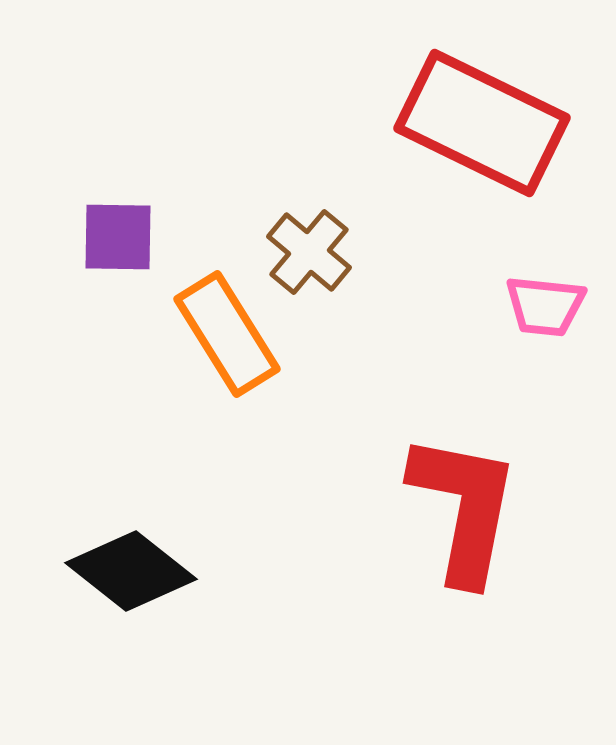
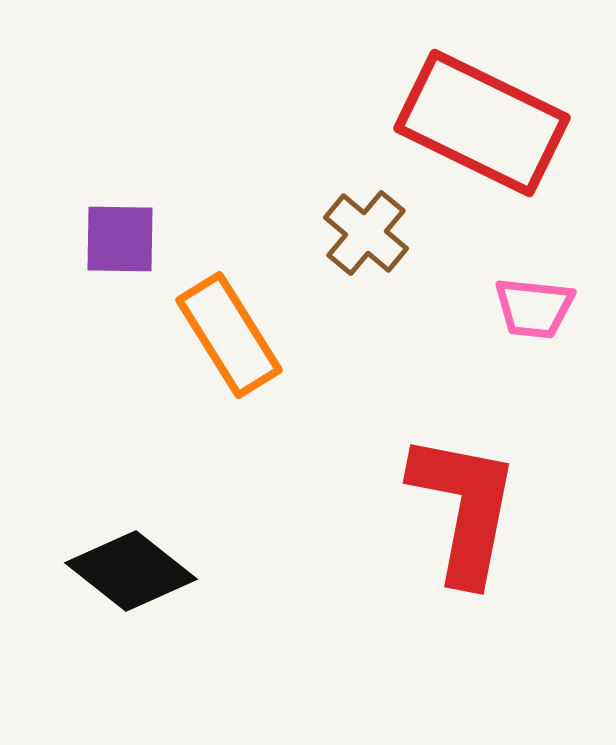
purple square: moved 2 px right, 2 px down
brown cross: moved 57 px right, 19 px up
pink trapezoid: moved 11 px left, 2 px down
orange rectangle: moved 2 px right, 1 px down
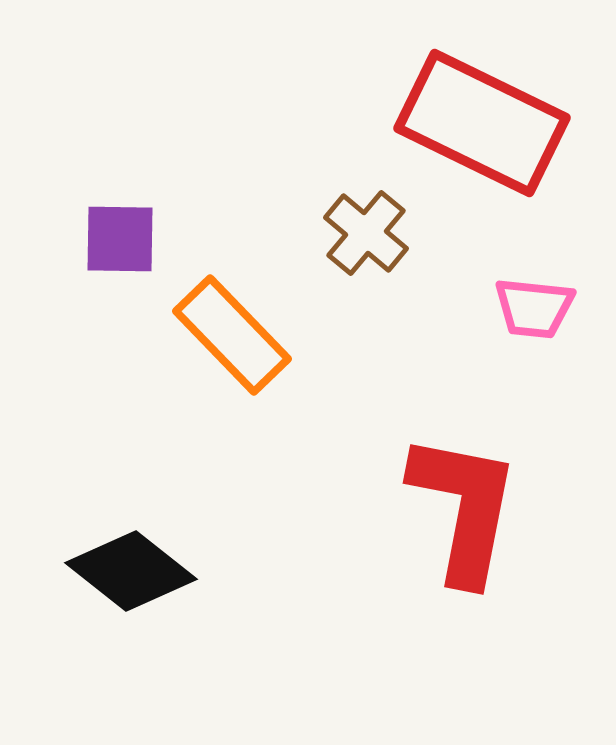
orange rectangle: moved 3 px right; rotated 12 degrees counterclockwise
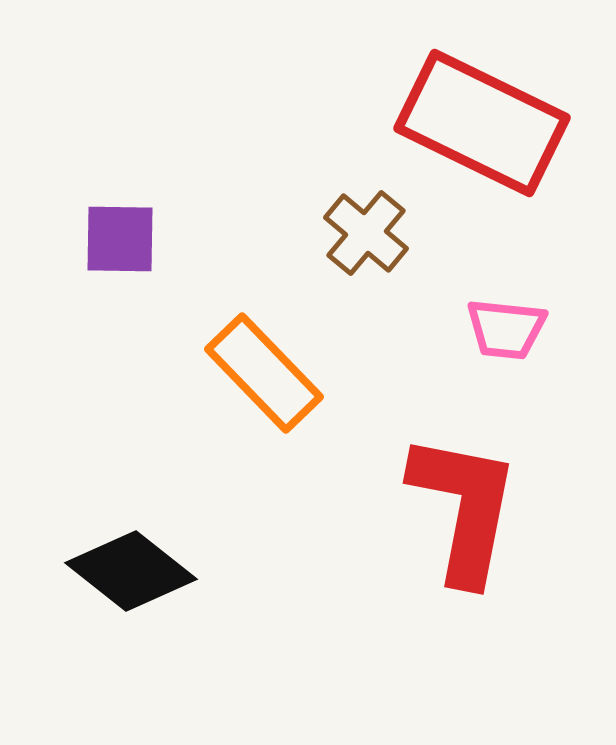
pink trapezoid: moved 28 px left, 21 px down
orange rectangle: moved 32 px right, 38 px down
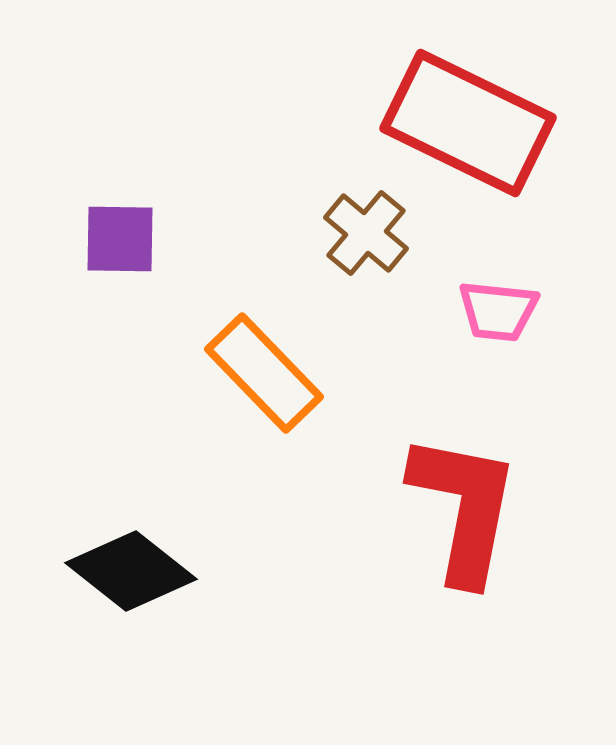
red rectangle: moved 14 px left
pink trapezoid: moved 8 px left, 18 px up
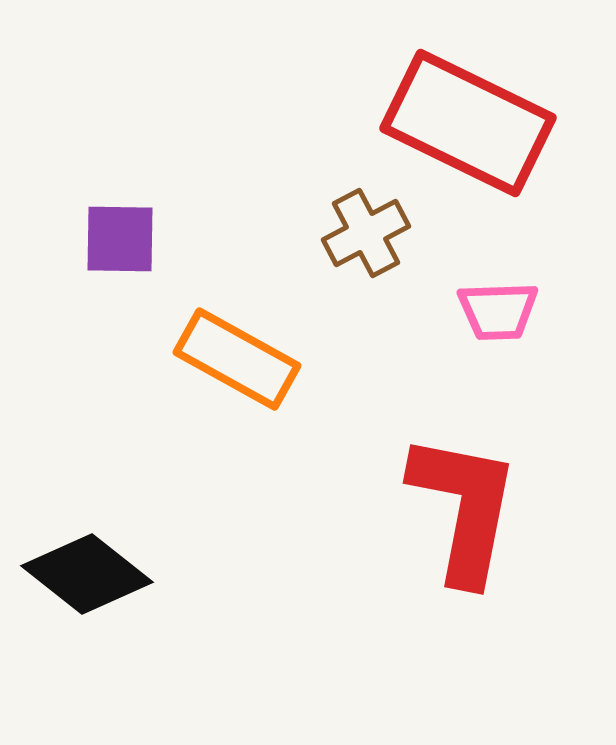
brown cross: rotated 22 degrees clockwise
pink trapezoid: rotated 8 degrees counterclockwise
orange rectangle: moved 27 px left, 14 px up; rotated 17 degrees counterclockwise
black diamond: moved 44 px left, 3 px down
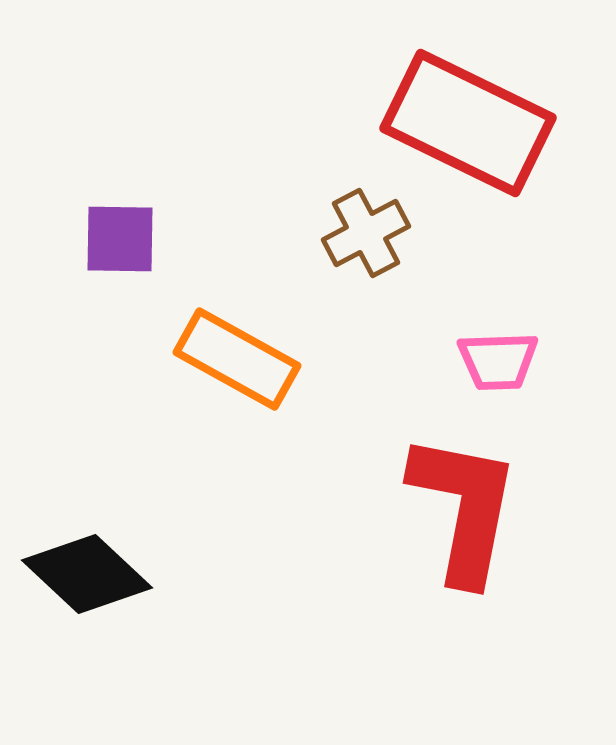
pink trapezoid: moved 50 px down
black diamond: rotated 5 degrees clockwise
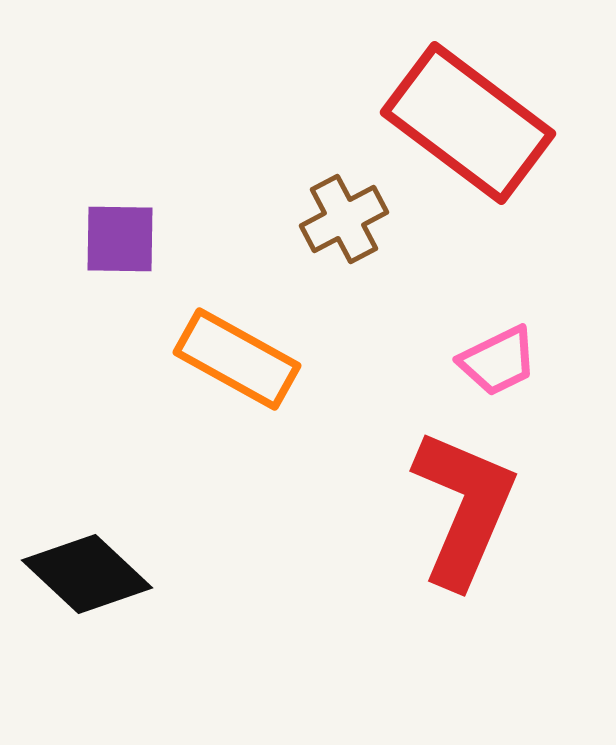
red rectangle: rotated 11 degrees clockwise
brown cross: moved 22 px left, 14 px up
pink trapezoid: rotated 24 degrees counterclockwise
red L-shape: rotated 12 degrees clockwise
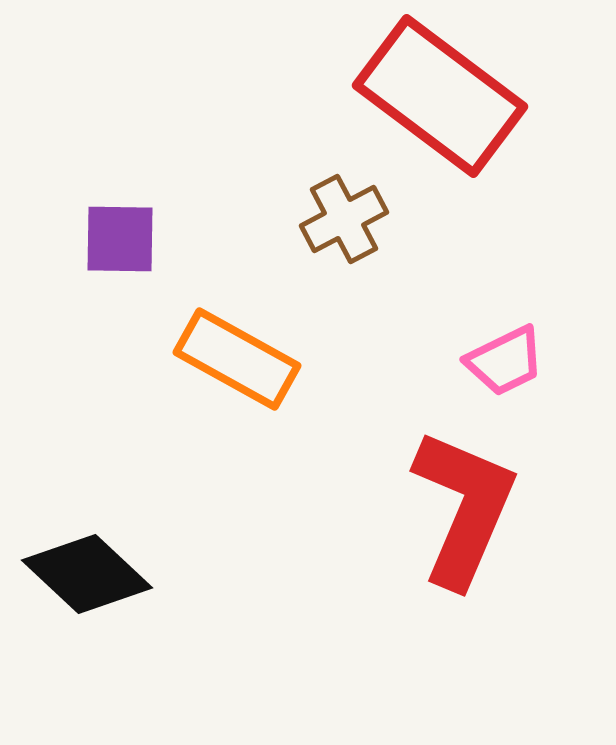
red rectangle: moved 28 px left, 27 px up
pink trapezoid: moved 7 px right
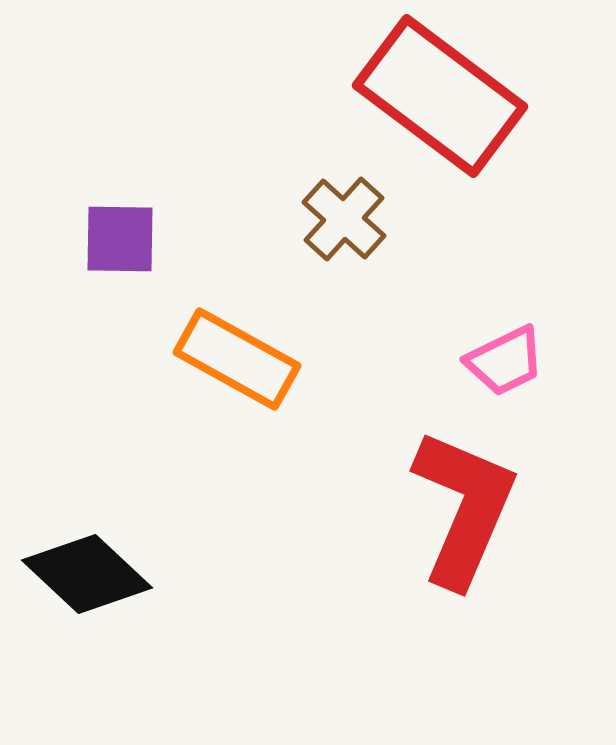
brown cross: rotated 20 degrees counterclockwise
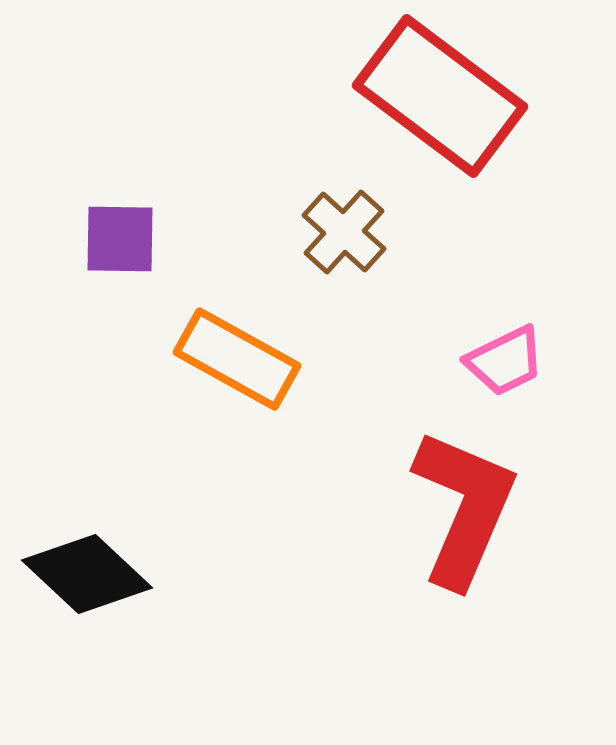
brown cross: moved 13 px down
